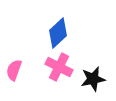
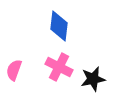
blue diamond: moved 1 px right, 7 px up; rotated 40 degrees counterclockwise
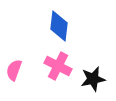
pink cross: moved 1 px left, 1 px up
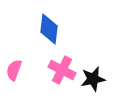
blue diamond: moved 10 px left, 3 px down
pink cross: moved 4 px right, 4 px down
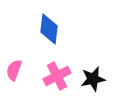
pink cross: moved 5 px left, 6 px down; rotated 36 degrees clockwise
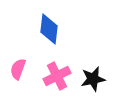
pink semicircle: moved 4 px right, 1 px up
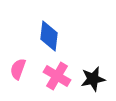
blue diamond: moved 7 px down
pink cross: rotated 32 degrees counterclockwise
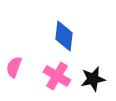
blue diamond: moved 15 px right
pink semicircle: moved 4 px left, 2 px up
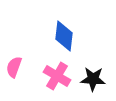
black star: rotated 15 degrees clockwise
